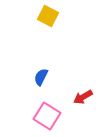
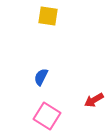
yellow square: rotated 20 degrees counterclockwise
red arrow: moved 11 px right, 3 px down
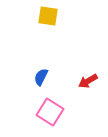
red arrow: moved 6 px left, 19 px up
pink square: moved 3 px right, 4 px up
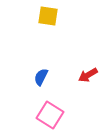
red arrow: moved 6 px up
pink square: moved 3 px down
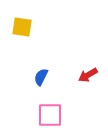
yellow square: moved 26 px left, 11 px down
pink square: rotated 32 degrees counterclockwise
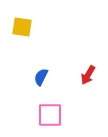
red arrow: rotated 30 degrees counterclockwise
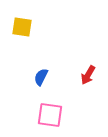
pink square: rotated 8 degrees clockwise
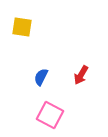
red arrow: moved 7 px left
pink square: rotated 20 degrees clockwise
